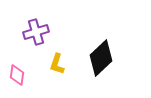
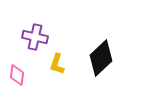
purple cross: moved 1 px left, 5 px down; rotated 30 degrees clockwise
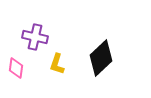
pink diamond: moved 1 px left, 7 px up
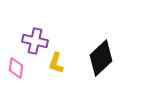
purple cross: moved 4 px down
yellow L-shape: moved 1 px left, 1 px up
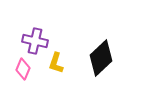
pink diamond: moved 7 px right, 1 px down; rotated 15 degrees clockwise
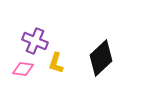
purple cross: rotated 10 degrees clockwise
pink diamond: rotated 75 degrees clockwise
